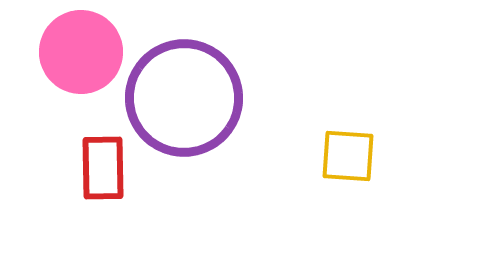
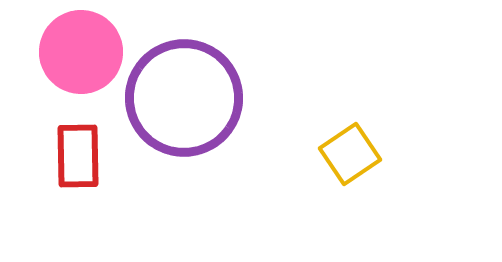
yellow square: moved 2 px right, 2 px up; rotated 38 degrees counterclockwise
red rectangle: moved 25 px left, 12 px up
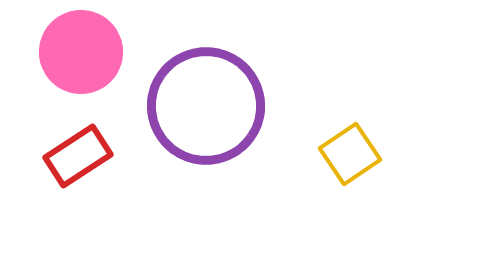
purple circle: moved 22 px right, 8 px down
red rectangle: rotated 58 degrees clockwise
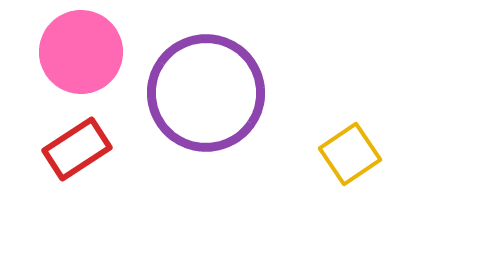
purple circle: moved 13 px up
red rectangle: moved 1 px left, 7 px up
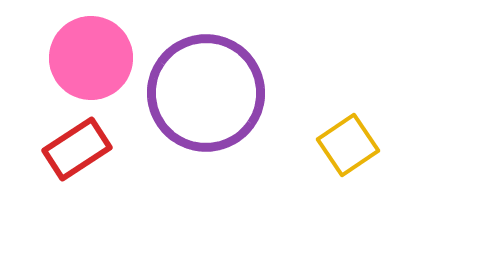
pink circle: moved 10 px right, 6 px down
yellow square: moved 2 px left, 9 px up
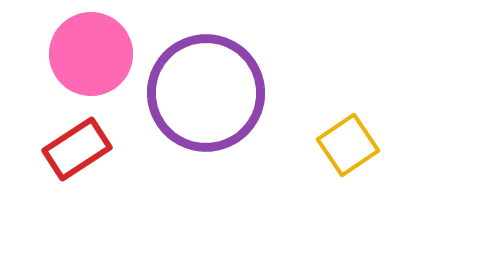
pink circle: moved 4 px up
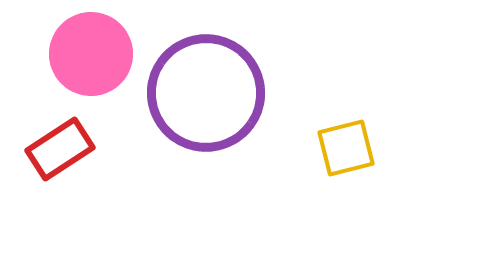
yellow square: moved 2 px left, 3 px down; rotated 20 degrees clockwise
red rectangle: moved 17 px left
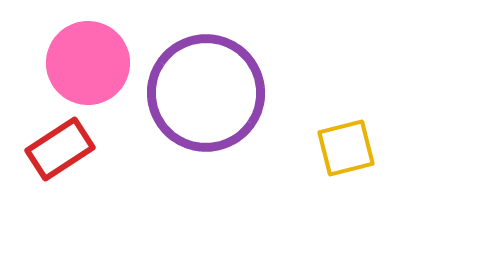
pink circle: moved 3 px left, 9 px down
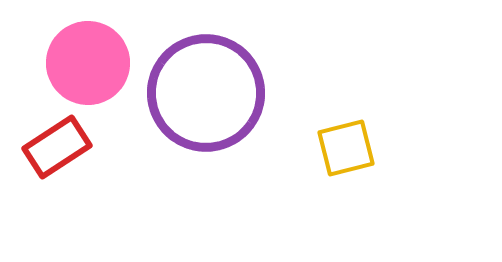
red rectangle: moved 3 px left, 2 px up
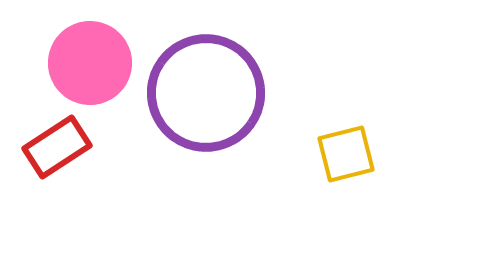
pink circle: moved 2 px right
yellow square: moved 6 px down
